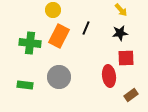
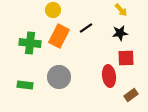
black line: rotated 32 degrees clockwise
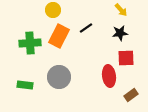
green cross: rotated 10 degrees counterclockwise
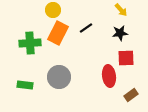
orange rectangle: moved 1 px left, 3 px up
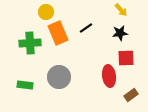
yellow circle: moved 7 px left, 2 px down
orange rectangle: rotated 50 degrees counterclockwise
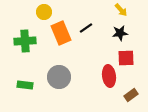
yellow circle: moved 2 px left
orange rectangle: moved 3 px right
green cross: moved 5 px left, 2 px up
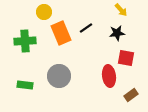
black star: moved 3 px left
red square: rotated 12 degrees clockwise
gray circle: moved 1 px up
